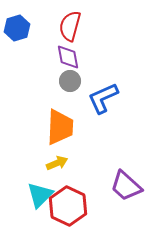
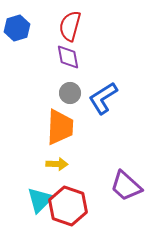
gray circle: moved 12 px down
blue L-shape: rotated 8 degrees counterclockwise
yellow arrow: moved 1 px down; rotated 25 degrees clockwise
cyan triangle: moved 5 px down
red hexagon: rotated 6 degrees counterclockwise
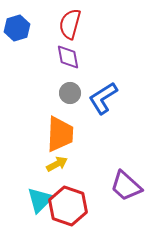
red semicircle: moved 2 px up
orange trapezoid: moved 7 px down
yellow arrow: rotated 30 degrees counterclockwise
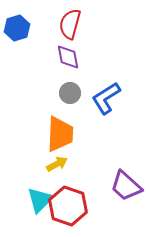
blue L-shape: moved 3 px right
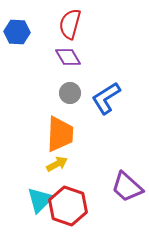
blue hexagon: moved 4 px down; rotated 20 degrees clockwise
purple diamond: rotated 20 degrees counterclockwise
purple trapezoid: moved 1 px right, 1 px down
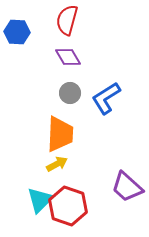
red semicircle: moved 3 px left, 4 px up
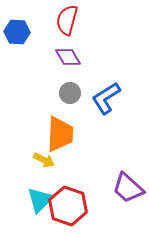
yellow arrow: moved 13 px left, 4 px up; rotated 55 degrees clockwise
purple trapezoid: moved 1 px right, 1 px down
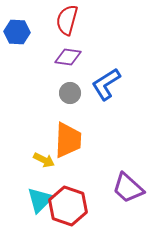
purple diamond: rotated 52 degrees counterclockwise
blue L-shape: moved 14 px up
orange trapezoid: moved 8 px right, 6 px down
